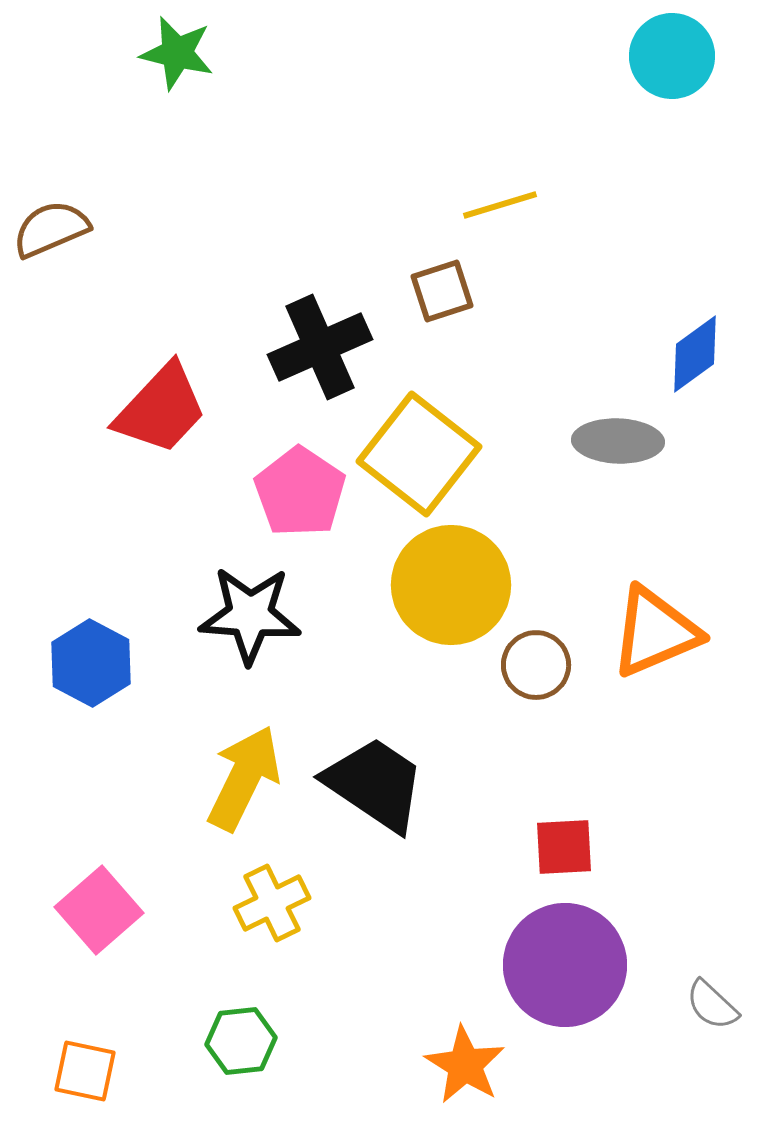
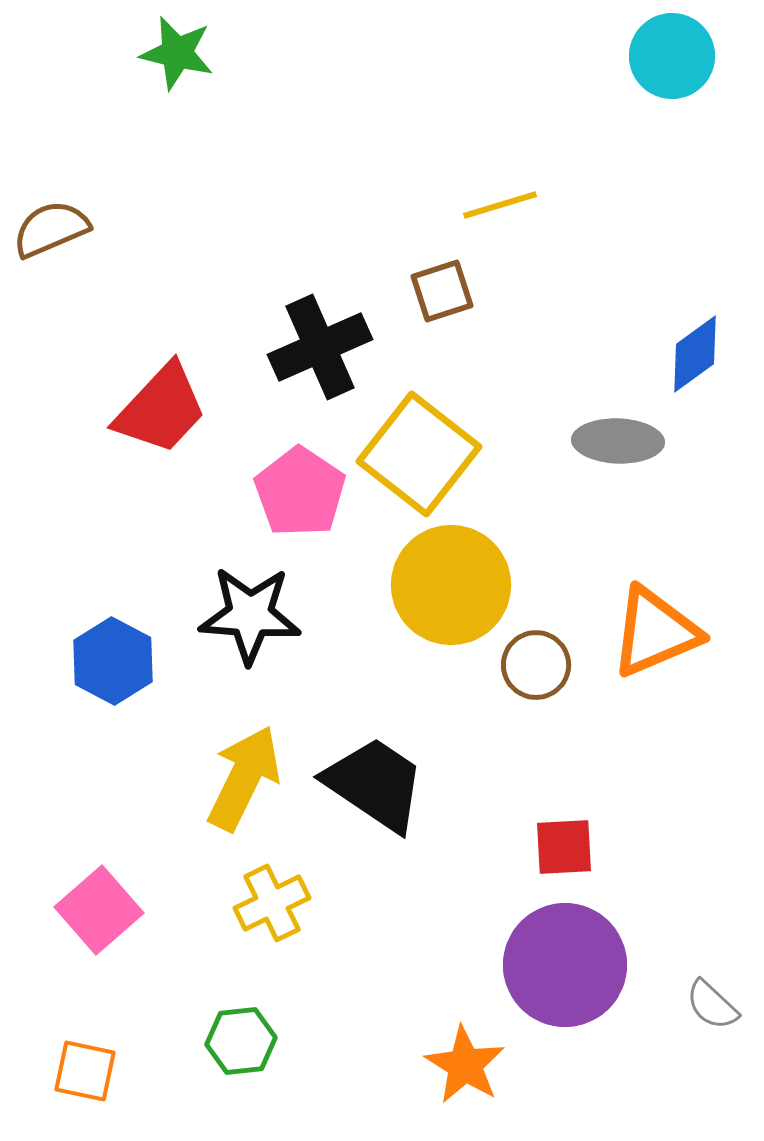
blue hexagon: moved 22 px right, 2 px up
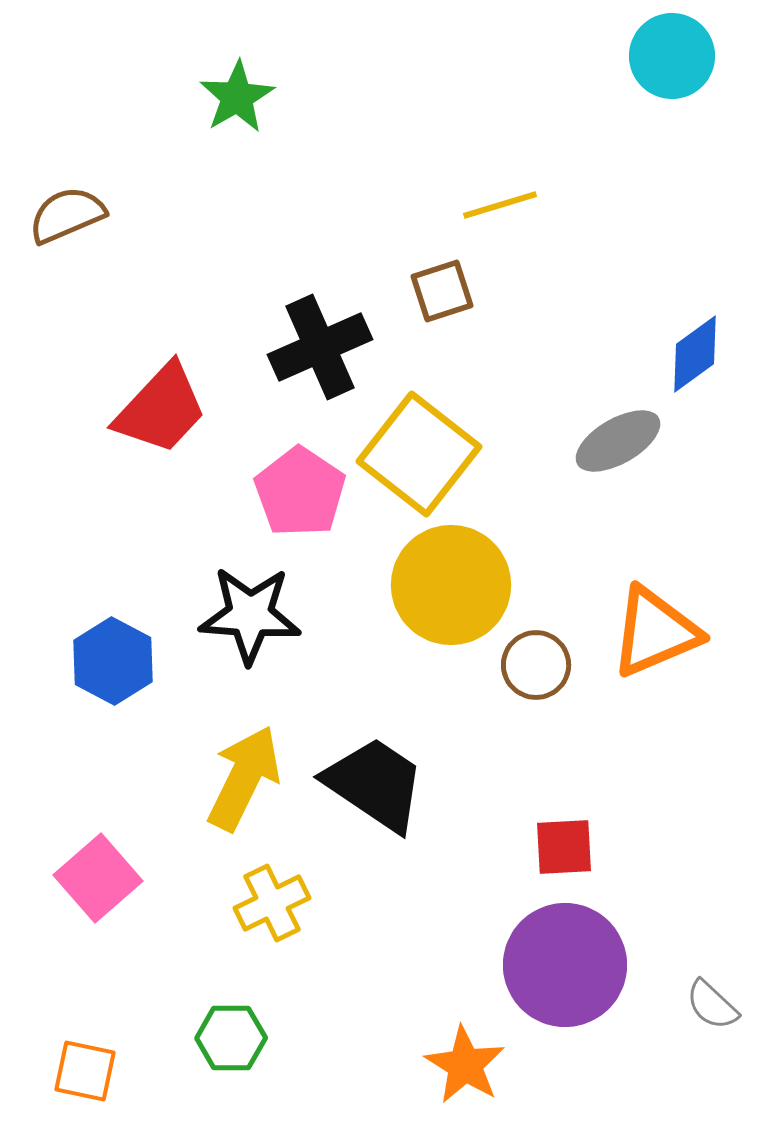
green star: moved 60 px right, 44 px down; rotated 28 degrees clockwise
brown semicircle: moved 16 px right, 14 px up
gray ellipse: rotated 32 degrees counterclockwise
pink square: moved 1 px left, 32 px up
green hexagon: moved 10 px left, 3 px up; rotated 6 degrees clockwise
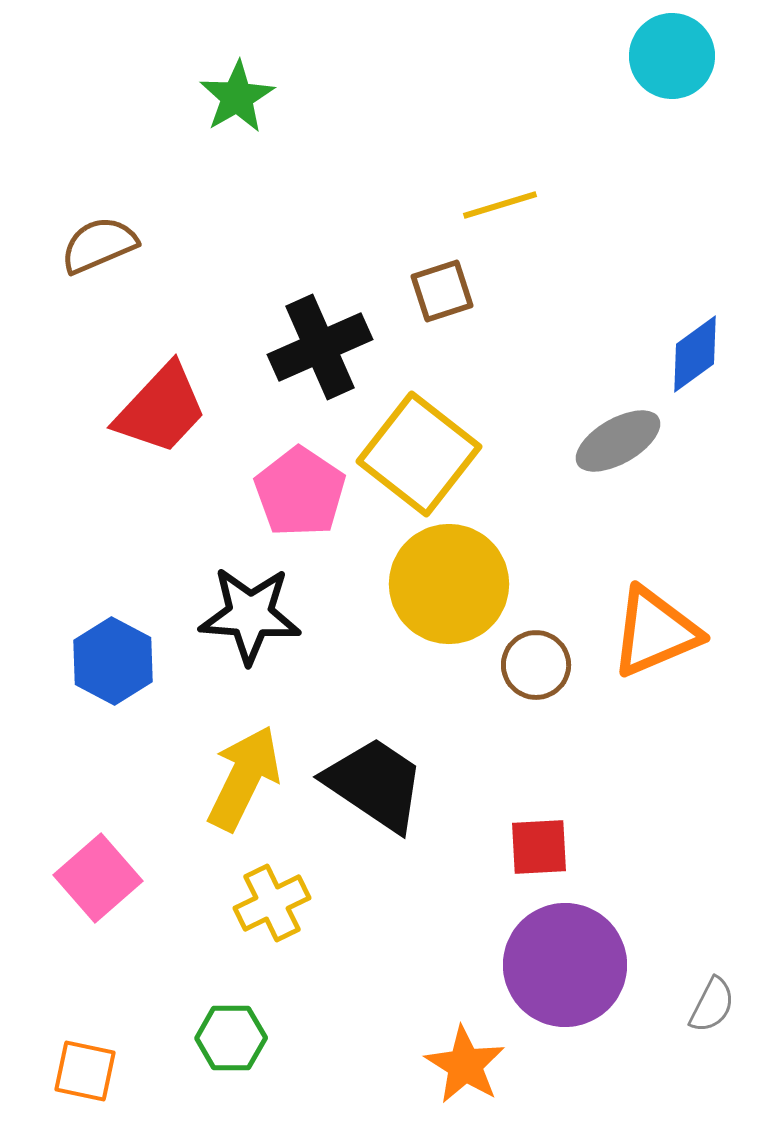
brown semicircle: moved 32 px right, 30 px down
yellow circle: moved 2 px left, 1 px up
red square: moved 25 px left
gray semicircle: rotated 106 degrees counterclockwise
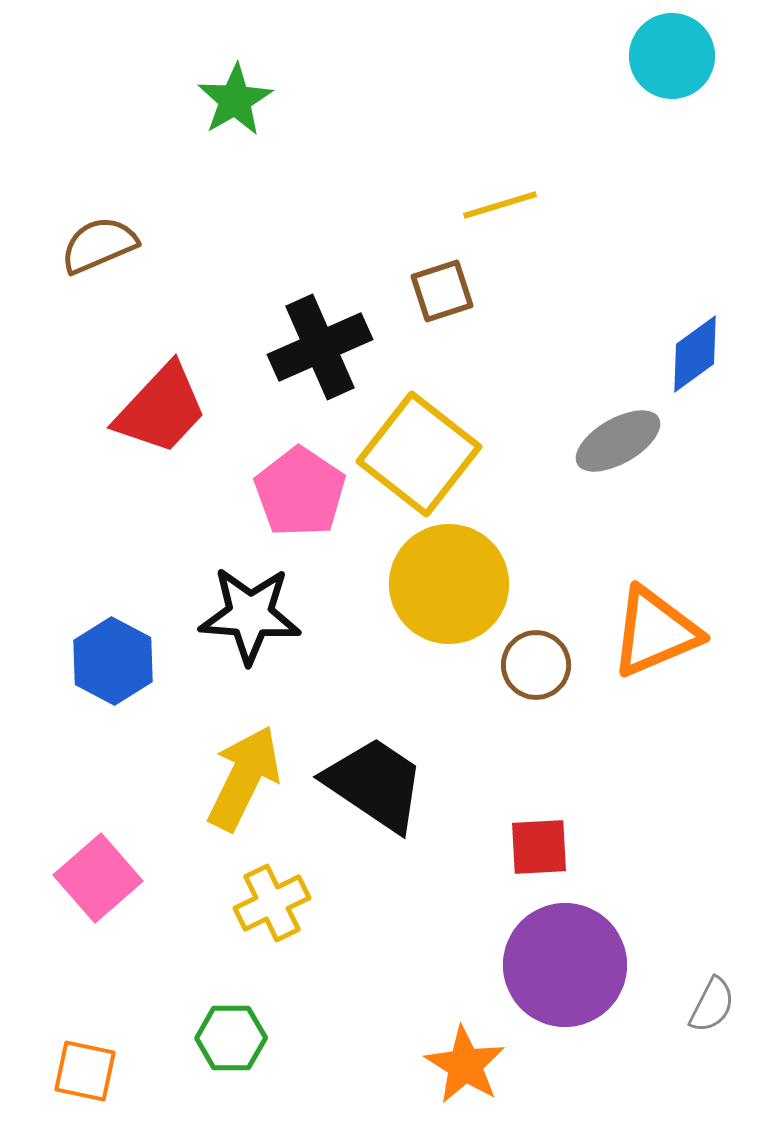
green star: moved 2 px left, 3 px down
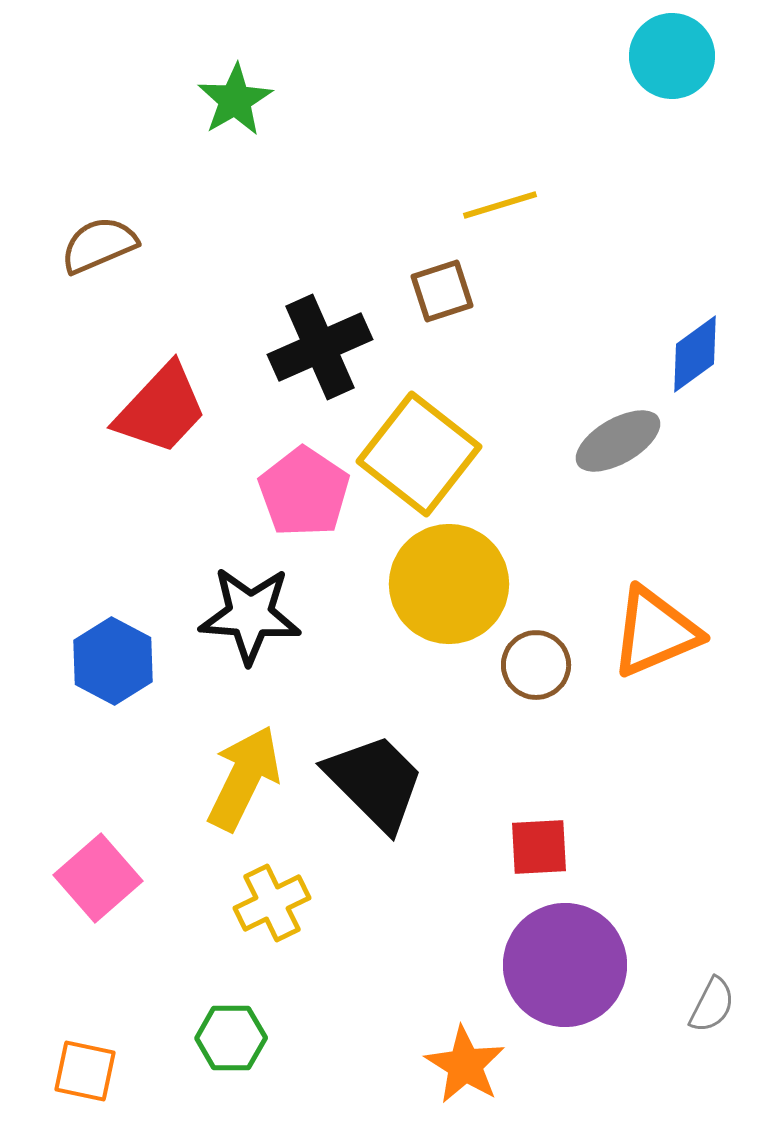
pink pentagon: moved 4 px right
black trapezoid: moved 2 px up; rotated 11 degrees clockwise
